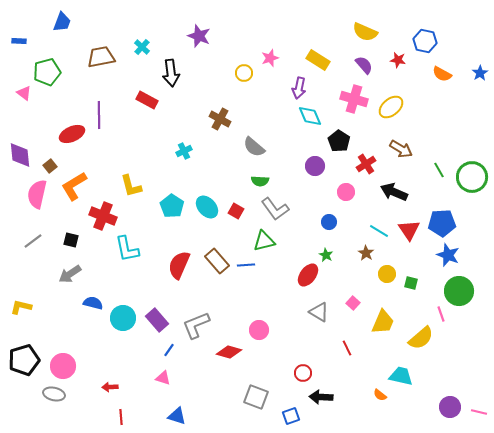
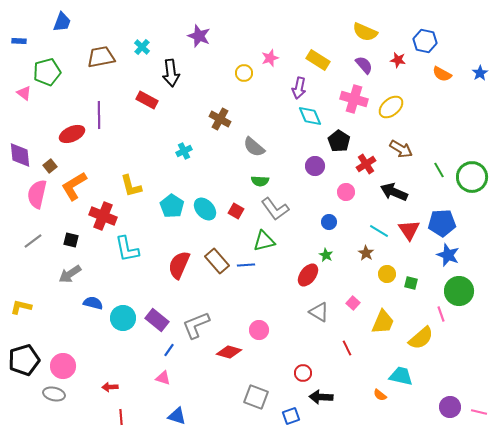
cyan ellipse at (207, 207): moved 2 px left, 2 px down
purple rectangle at (157, 320): rotated 10 degrees counterclockwise
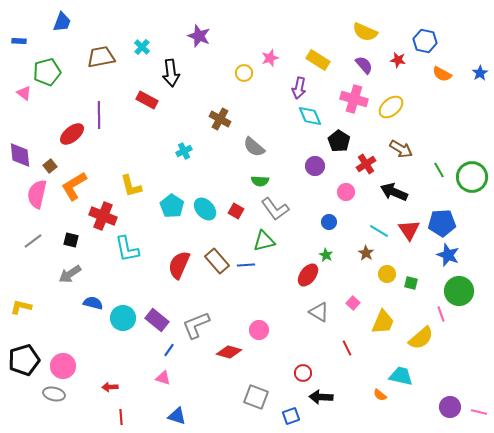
red ellipse at (72, 134): rotated 15 degrees counterclockwise
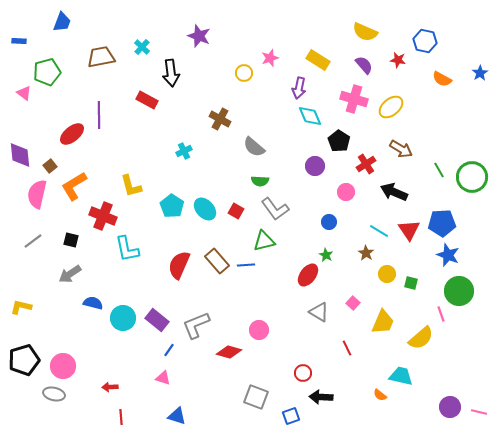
orange semicircle at (442, 74): moved 5 px down
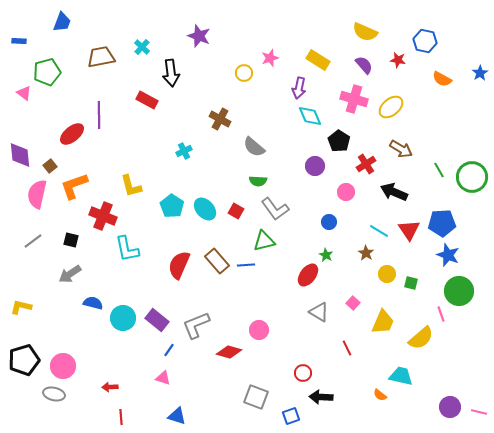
green semicircle at (260, 181): moved 2 px left
orange L-shape at (74, 186): rotated 12 degrees clockwise
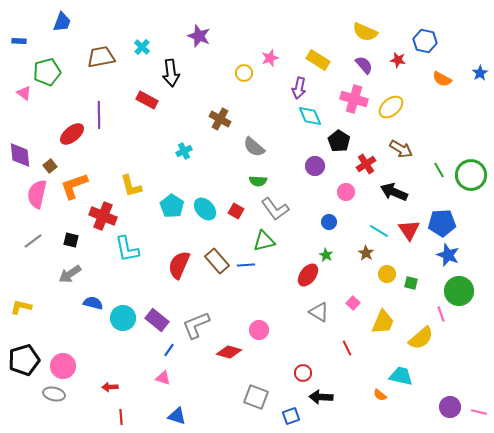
green circle at (472, 177): moved 1 px left, 2 px up
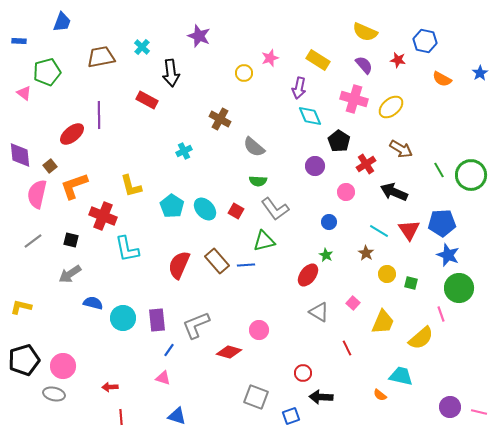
green circle at (459, 291): moved 3 px up
purple rectangle at (157, 320): rotated 45 degrees clockwise
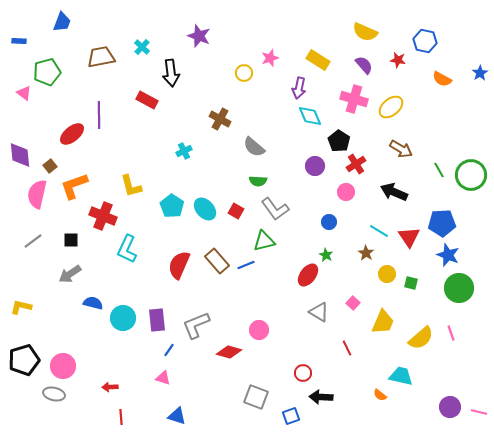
red cross at (366, 164): moved 10 px left
red triangle at (409, 230): moved 7 px down
black square at (71, 240): rotated 14 degrees counterclockwise
cyan L-shape at (127, 249): rotated 36 degrees clockwise
blue line at (246, 265): rotated 18 degrees counterclockwise
pink line at (441, 314): moved 10 px right, 19 px down
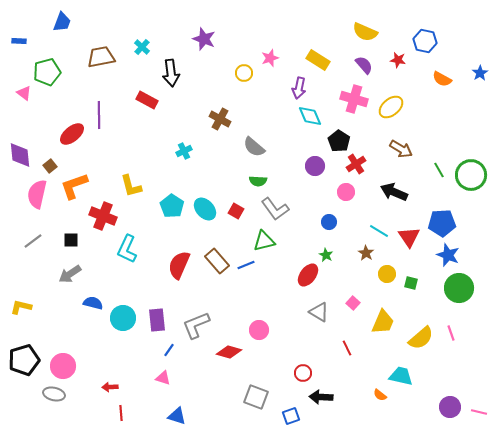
purple star at (199, 36): moved 5 px right, 3 px down
red line at (121, 417): moved 4 px up
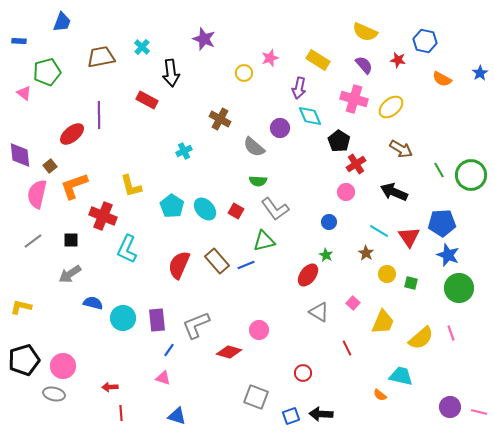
purple circle at (315, 166): moved 35 px left, 38 px up
black arrow at (321, 397): moved 17 px down
